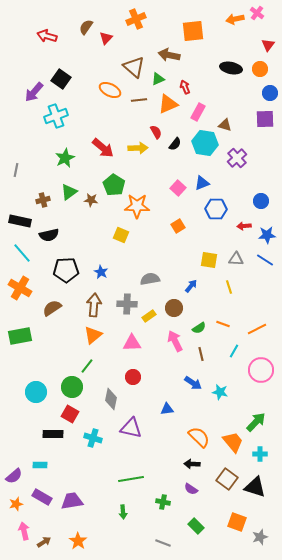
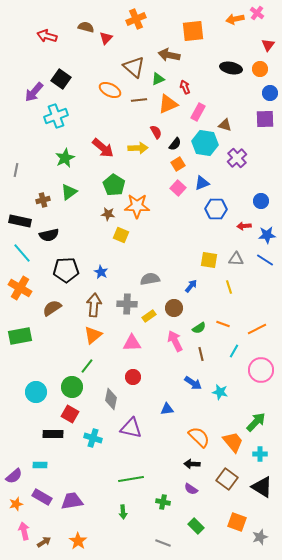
brown semicircle at (86, 27): rotated 70 degrees clockwise
brown star at (91, 200): moved 17 px right, 14 px down
orange square at (178, 226): moved 62 px up
black triangle at (255, 487): moved 7 px right; rotated 15 degrees clockwise
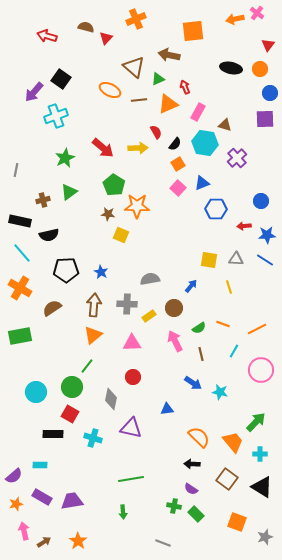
green cross at (163, 502): moved 11 px right, 4 px down
green rectangle at (196, 526): moved 12 px up
gray star at (260, 537): moved 5 px right
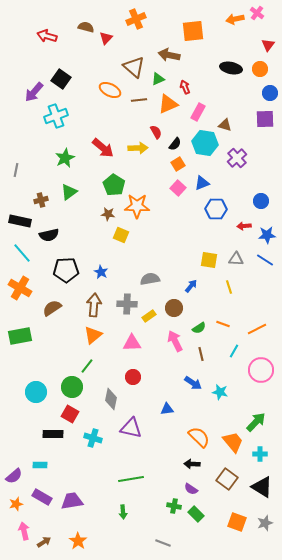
brown cross at (43, 200): moved 2 px left
gray star at (265, 537): moved 14 px up
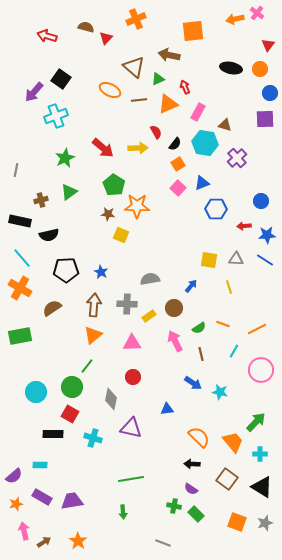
cyan line at (22, 253): moved 5 px down
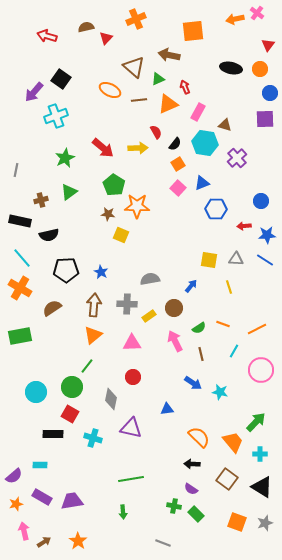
brown semicircle at (86, 27): rotated 28 degrees counterclockwise
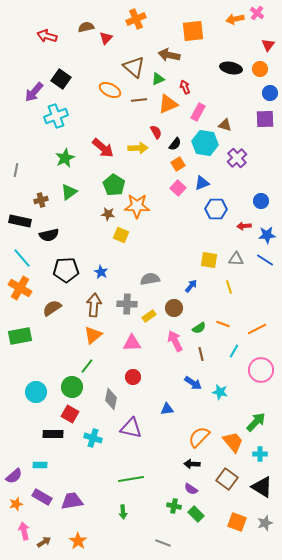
orange semicircle at (199, 437): rotated 90 degrees counterclockwise
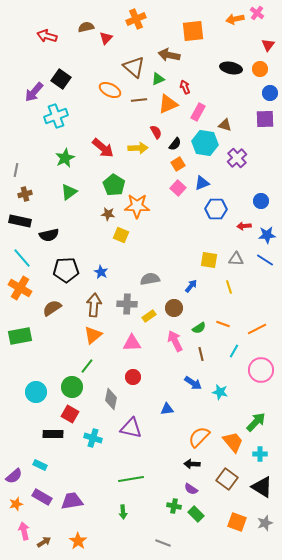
brown cross at (41, 200): moved 16 px left, 6 px up
cyan rectangle at (40, 465): rotated 24 degrees clockwise
